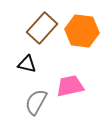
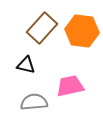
black triangle: moved 1 px left, 1 px down
gray semicircle: moved 2 px left; rotated 56 degrees clockwise
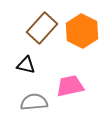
orange hexagon: rotated 20 degrees clockwise
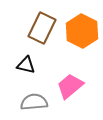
brown rectangle: rotated 16 degrees counterclockwise
pink trapezoid: rotated 28 degrees counterclockwise
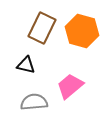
orange hexagon: rotated 12 degrees counterclockwise
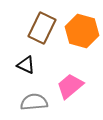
black triangle: rotated 12 degrees clockwise
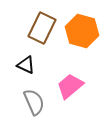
gray semicircle: rotated 72 degrees clockwise
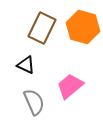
orange hexagon: moved 1 px right, 4 px up
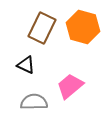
gray semicircle: rotated 68 degrees counterclockwise
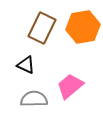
orange hexagon: rotated 24 degrees counterclockwise
gray semicircle: moved 3 px up
